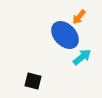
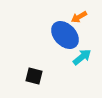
orange arrow: rotated 21 degrees clockwise
black square: moved 1 px right, 5 px up
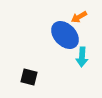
cyan arrow: rotated 132 degrees clockwise
black square: moved 5 px left, 1 px down
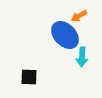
orange arrow: moved 1 px up
black square: rotated 12 degrees counterclockwise
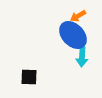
orange arrow: moved 1 px left
blue ellipse: moved 8 px right
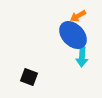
black square: rotated 18 degrees clockwise
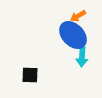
black square: moved 1 px right, 2 px up; rotated 18 degrees counterclockwise
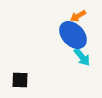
cyan arrow: rotated 42 degrees counterclockwise
black square: moved 10 px left, 5 px down
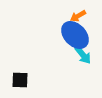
blue ellipse: moved 2 px right
cyan arrow: moved 1 px right, 2 px up
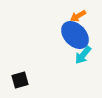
cyan arrow: rotated 78 degrees clockwise
black square: rotated 18 degrees counterclockwise
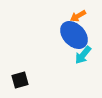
blue ellipse: moved 1 px left
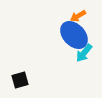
cyan arrow: moved 1 px right, 2 px up
